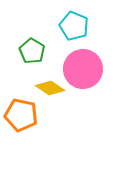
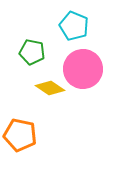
green pentagon: moved 1 px down; rotated 20 degrees counterclockwise
orange pentagon: moved 1 px left, 20 px down
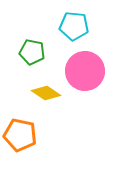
cyan pentagon: rotated 16 degrees counterclockwise
pink circle: moved 2 px right, 2 px down
yellow diamond: moved 4 px left, 5 px down
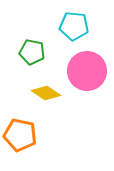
pink circle: moved 2 px right
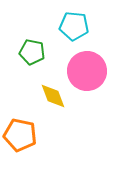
yellow diamond: moved 7 px right, 3 px down; rotated 36 degrees clockwise
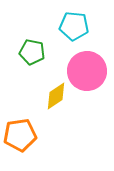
yellow diamond: moved 3 px right; rotated 76 degrees clockwise
orange pentagon: rotated 20 degrees counterclockwise
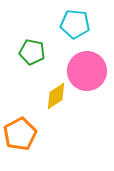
cyan pentagon: moved 1 px right, 2 px up
orange pentagon: moved 1 px up; rotated 20 degrees counterclockwise
